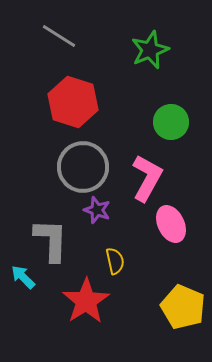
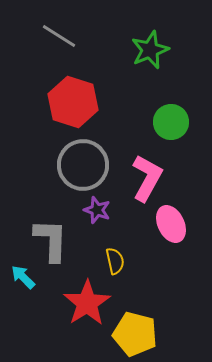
gray circle: moved 2 px up
red star: moved 1 px right, 2 px down
yellow pentagon: moved 48 px left, 27 px down; rotated 9 degrees counterclockwise
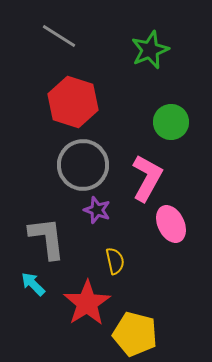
gray L-shape: moved 4 px left, 2 px up; rotated 9 degrees counterclockwise
cyan arrow: moved 10 px right, 7 px down
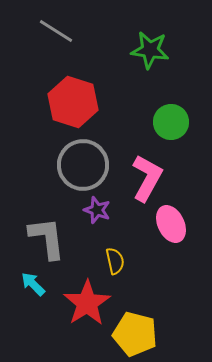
gray line: moved 3 px left, 5 px up
green star: rotated 30 degrees clockwise
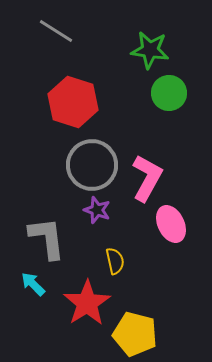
green circle: moved 2 px left, 29 px up
gray circle: moved 9 px right
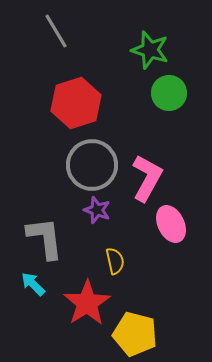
gray line: rotated 27 degrees clockwise
green star: rotated 9 degrees clockwise
red hexagon: moved 3 px right, 1 px down; rotated 24 degrees clockwise
gray L-shape: moved 2 px left
